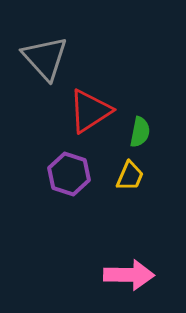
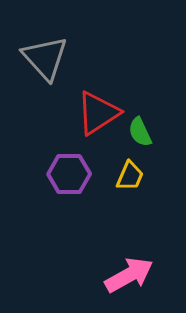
red triangle: moved 8 px right, 2 px down
green semicircle: rotated 144 degrees clockwise
purple hexagon: rotated 18 degrees counterclockwise
pink arrow: rotated 30 degrees counterclockwise
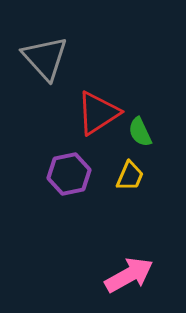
purple hexagon: rotated 12 degrees counterclockwise
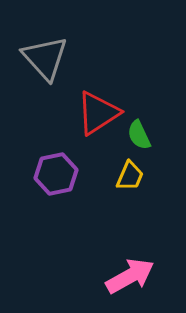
green semicircle: moved 1 px left, 3 px down
purple hexagon: moved 13 px left
pink arrow: moved 1 px right, 1 px down
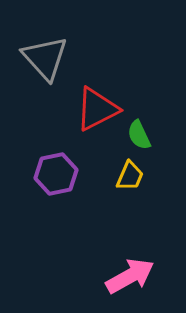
red triangle: moved 1 px left, 4 px up; rotated 6 degrees clockwise
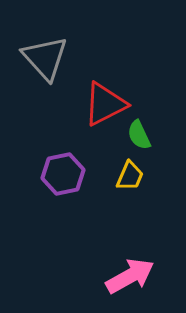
red triangle: moved 8 px right, 5 px up
purple hexagon: moved 7 px right
